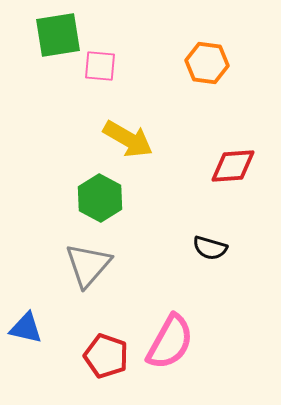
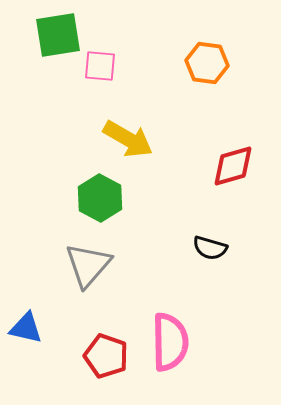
red diamond: rotated 12 degrees counterclockwise
pink semicircle: rotated 30 degrees counterclockwise
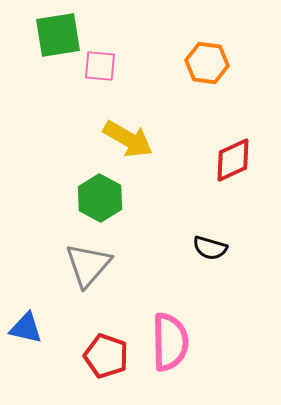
red diamond: moved 6 px up; rotated 9 degrees counterclockwise
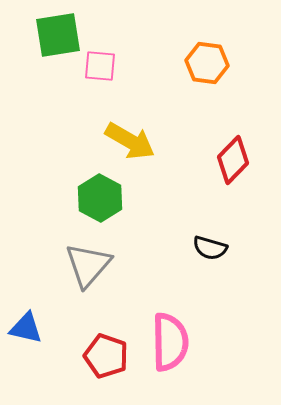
yellow arrow: moved 2 px right, 2 px down
red diamond: rotated 21 degrees counterclockwise
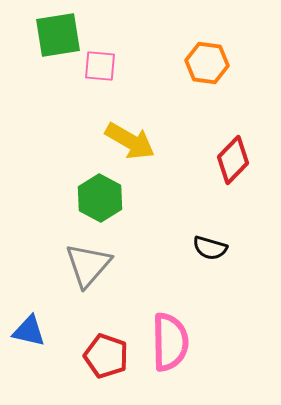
blue triangle: moved 3 px right, 3 px down
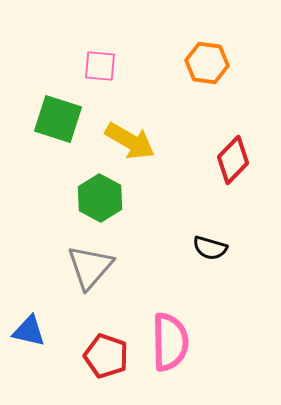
green square: moved 84 px down; rotated 27 degrees clockwise
gray triangle: moved 2 px right, 2 px down
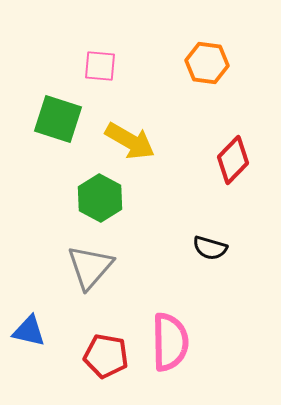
red pentagon: rotated 9 degrees counterclockwise
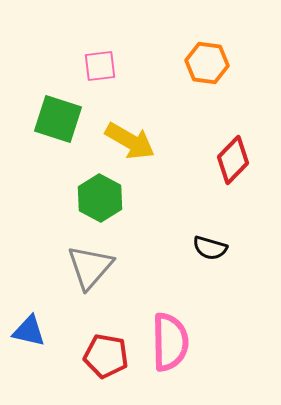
pink square: rotated 12 degrees counterclockwise
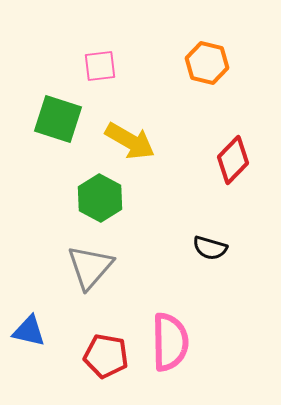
orange hexagon: rotated 6 degrees clockwise
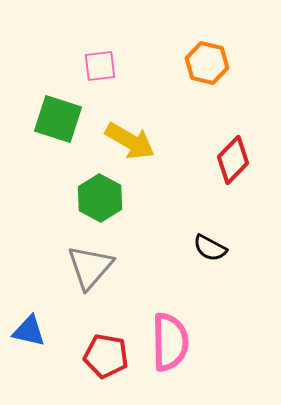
black semicircle: rotated 12 degrees clockwise
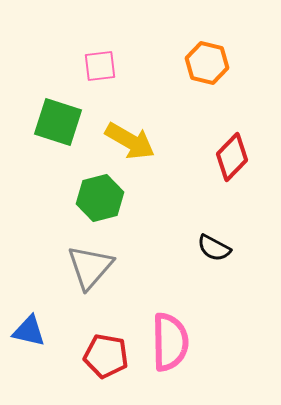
green square: moved 3 px down
red diamond: moved 1 px left, 3 px up
green hexagon: rotated 18 degrees clockwise
black semicircle: moved 4 px right
